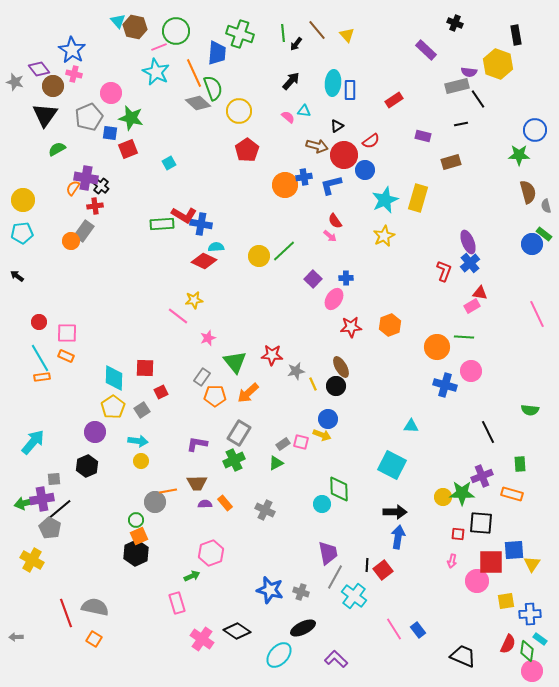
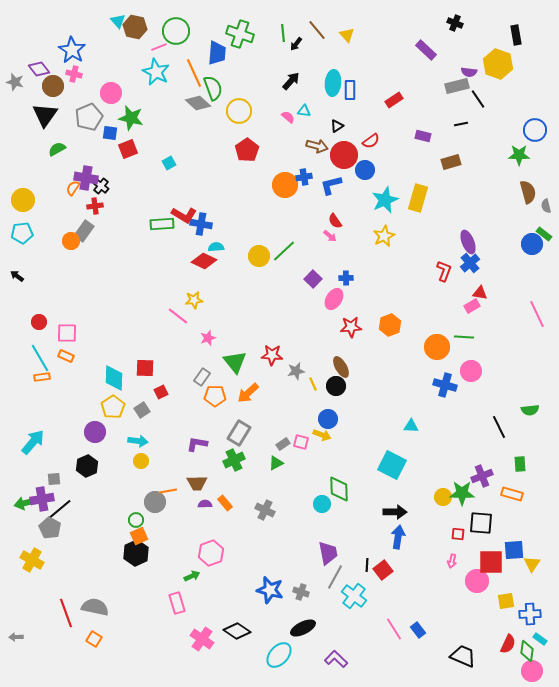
green semicircle at (530, 410): rotated 12 degrees counterclockwise
black line at (488, 432): moved 11 px right, 5 px up
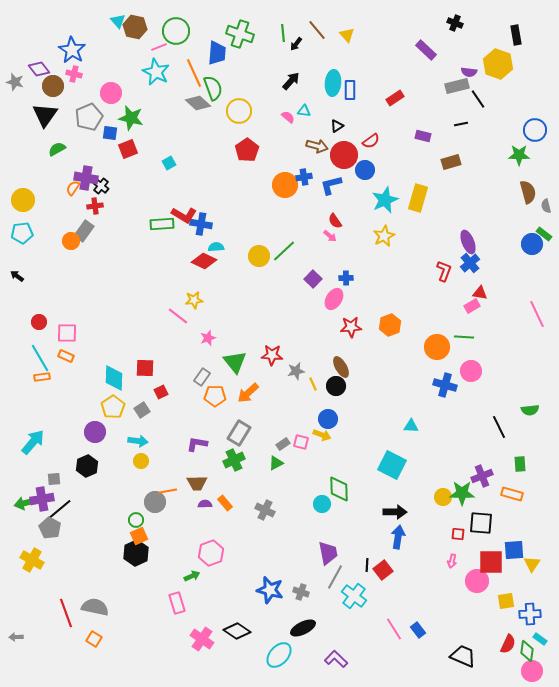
red rectangle at (394, 100): moved 1 px right, 2 px up
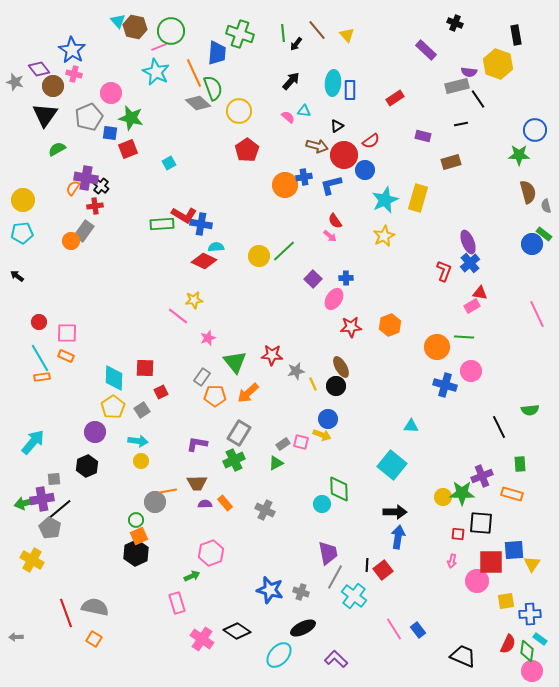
green circle at (176, 31): moved 5 px left
cyan square at (392, 465): rotated 12 degrees clockwise
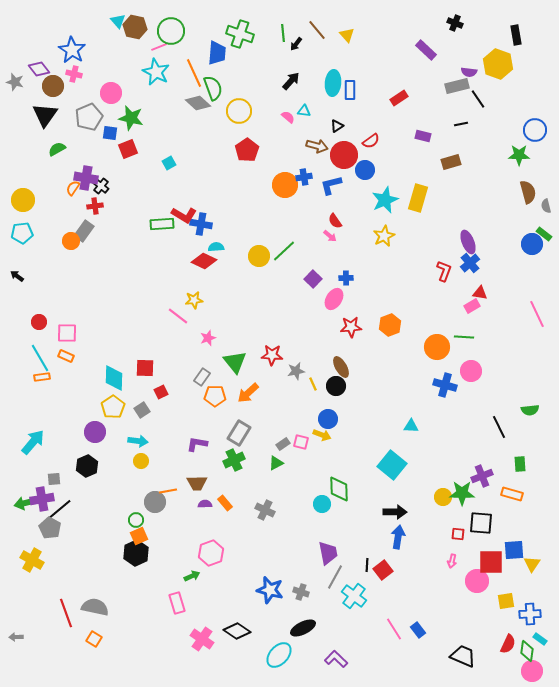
red rectangle at (395, 98): moved 4 px right
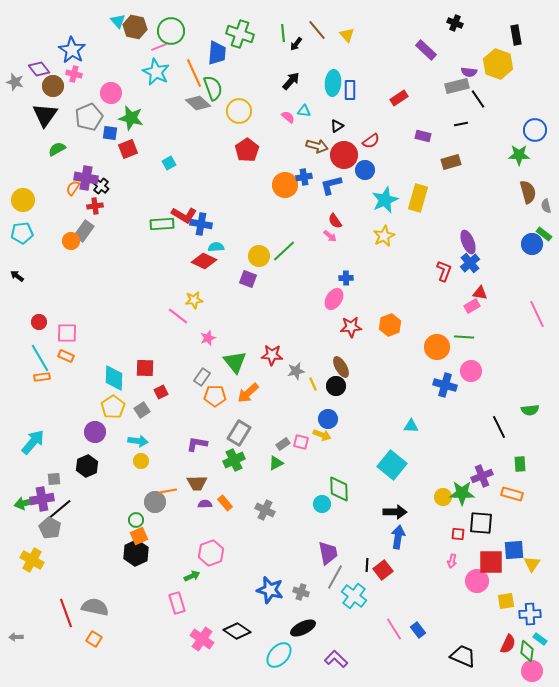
purple square at (313, 279): moved 65 px left; rotated 24 degrees counterclockwise
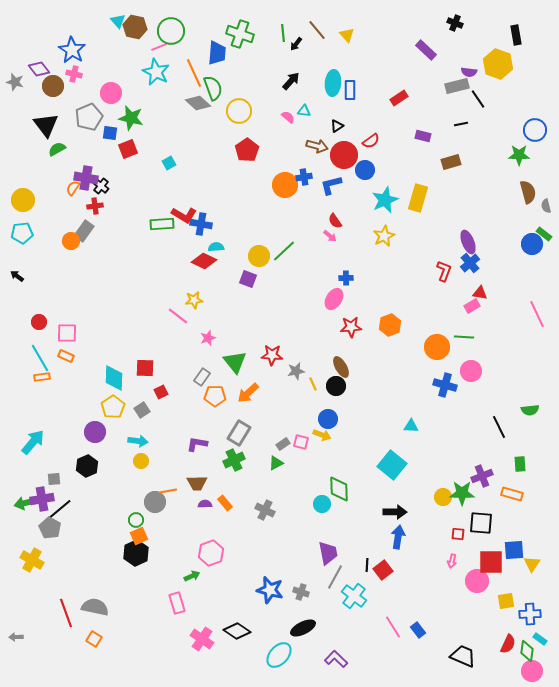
black triangle at (45, 115): moved 1 px right, 10 px down; rotated 12 degrees counterclockwise
pink line at (394, 629): moved 1 px left, 2 px up
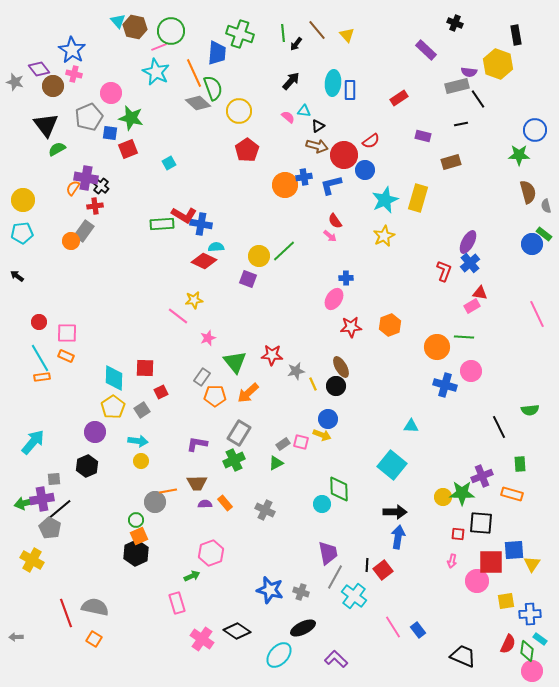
black triangle at (337, 126): moved 19 px left
purple ellipse at (468, 242): rotated 50 degrees clockwise
